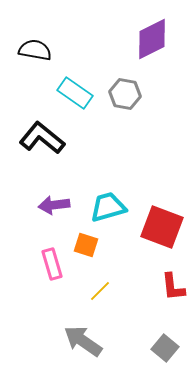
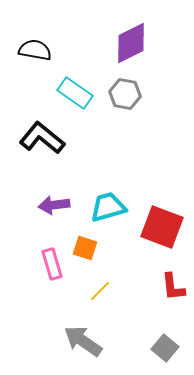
purple diamond: moved 21 px left, 4 px down
orange square: moved 1 px left, 3 px down
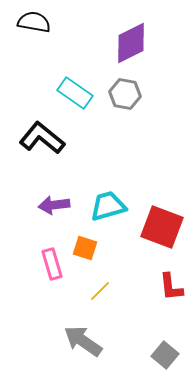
black semicircle: moved 1 px left, 28 px up
cyan trapezoid: moved 1 px up
red L-shape: moved 2 px left
gray square: moved 7 px down
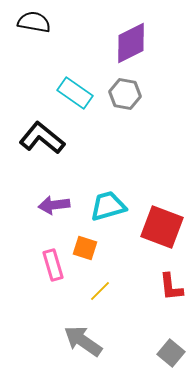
pink rectangle: moved 1 px right, 1 px down
gray square: moved 6 px right, 2 px up
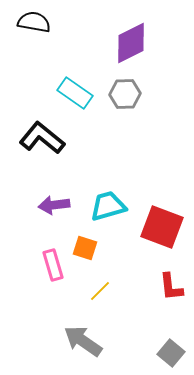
gray hexagon: rotated 12 degrees counterclockwise
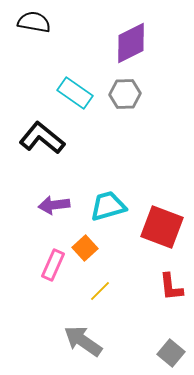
orange square: rotated 30 degrees clockwise
pink rectangle: rotated 40 degrees clockwise
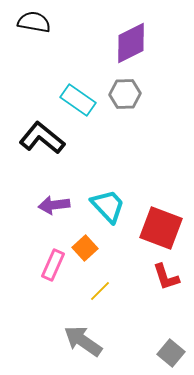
cyan rectangle: moved 3 px right, 7 px down
cyan trapezoid: rotated 63 degrees clockwise
red square: moved 1 px left, 1 px down
red L-shape: moved 5 px left, 10 px up; rotated 12 degrees counterclockwise
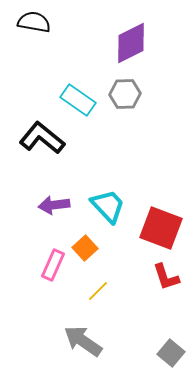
yellow line: moved 2 px left
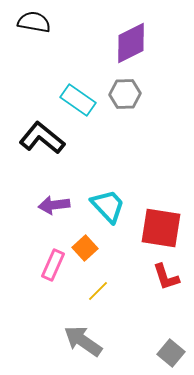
red square: rotated 12 degrees counterclockwise
